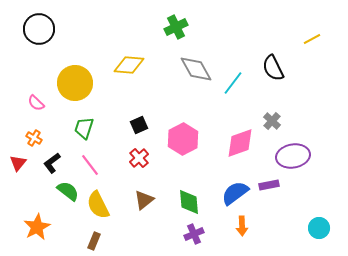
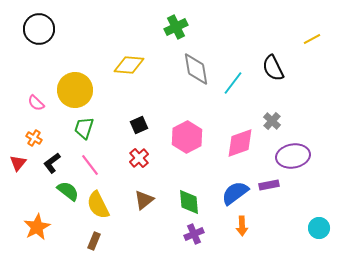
gray diamond: rotated 20 degrees clockwise
yellow circle: moved 7 px down
pink hexagon: moved 4 px right, 2 px up
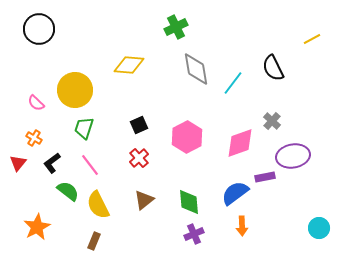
purple rectangle: moved 4 px left, 8 px up
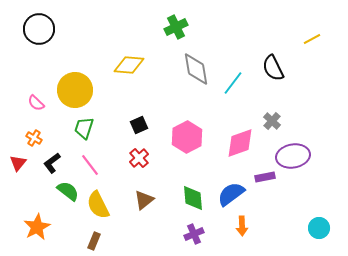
blue semicircle: moved 4 px left, 1 px down
green diamond: moved 4 px right, 4 px up
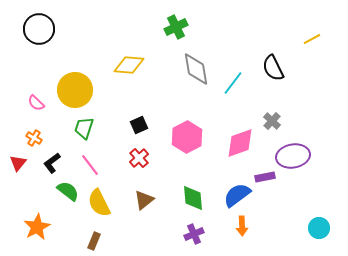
blue semicircle: moved 6 px right, 1 px down
yellow semicircle: moved 1 px right, 2 px up
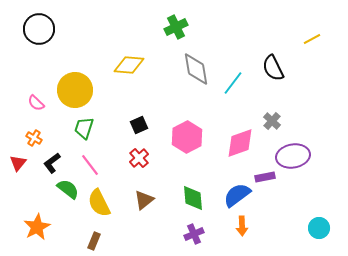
green semicircle: moved 2 px up
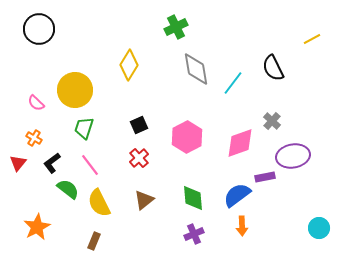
yellow diamond: rotated 64 degrees counterclockwise
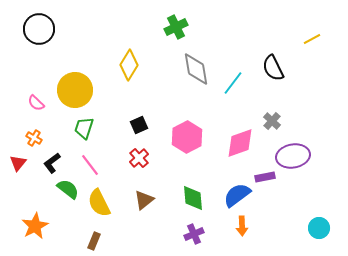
orange star: moved 2 px left, 1 px up
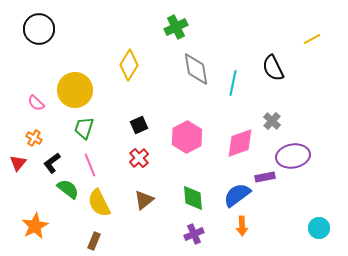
cyan line: rotated 25 degrees counterclockwise
pink line: rotated 15 degrees clockwise
